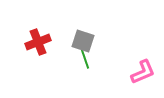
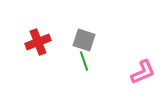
gray square: moved 1 px right, 1 px up
green line: moved 1 px left, 2 px down
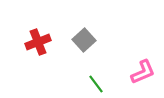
gray square: rotated 30 degrees clockwise
green line: moved 12 px right, 23 px down; rotated 18 degrees counterclockwise
